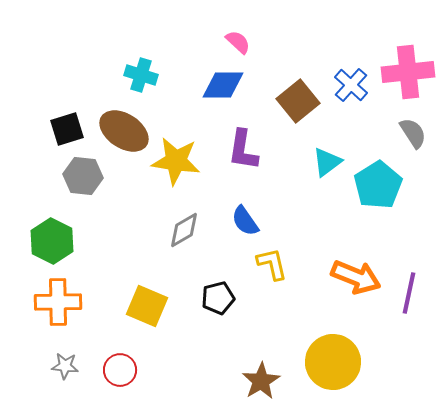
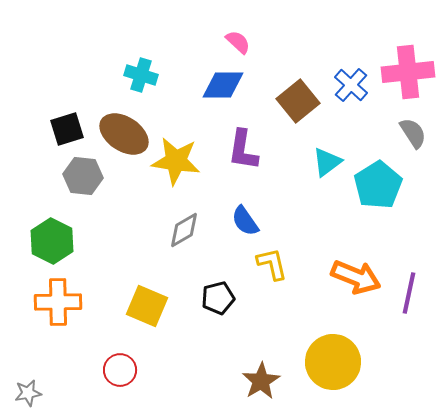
brown ellipse: moved 3 px down
gray star: moved 37 px left, 27 px down; rotated 16 degrees counterclockwise
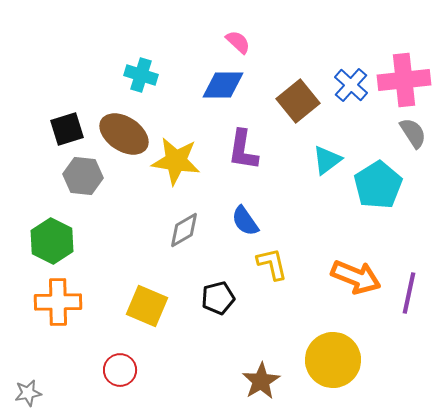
pink cross: moved 4 px left, 8 px down
cyan triangle: moved 2 px up
yellow circle: moved 2 px up
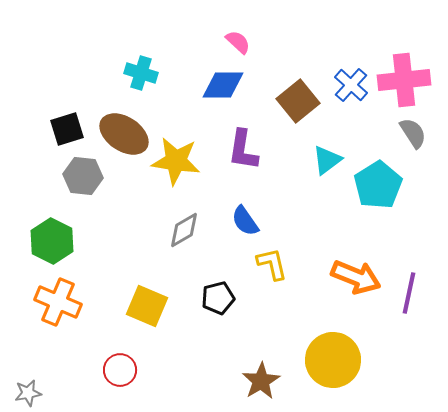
cyan cross: moved 2 px up
orange cross: rotated 24 degrees clockwise
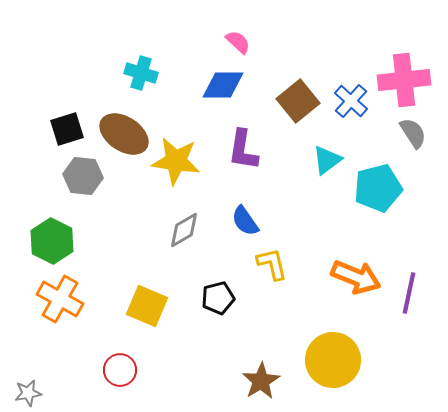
blue cross: moved 16 px down
cyan pentagon: moved 3 px down; rotated 18 degrees clockwise
orange cross: moved 2 px right, 3 px up; rotated 6 degrees clockwise
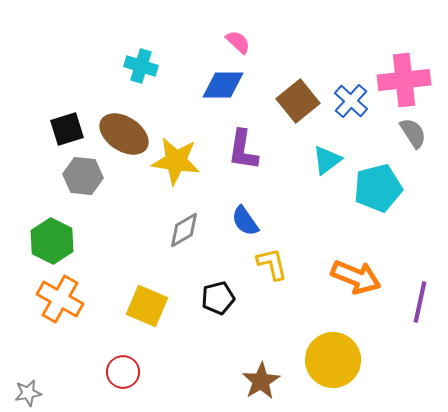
cyan cross: moved 7 px up
purple line: moved 11 px right, 9 px down
red circle: moved 3 px right, 2 px down
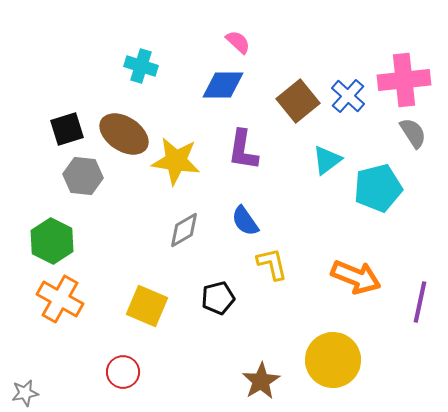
blue cross: moved 3 px left, 5 px up
gray star: moved 3 px left
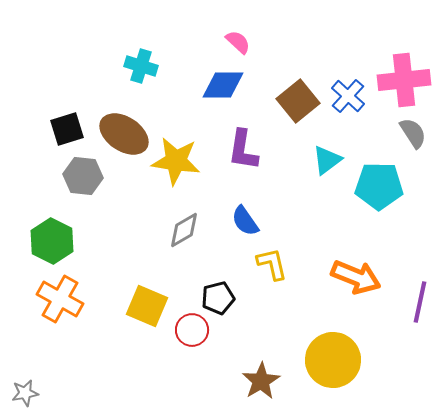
cyan pentagon: moved 1 px right, 2 px up; rotated 15 degrees clockwise
red circle: moved 69 px right, 42 px up
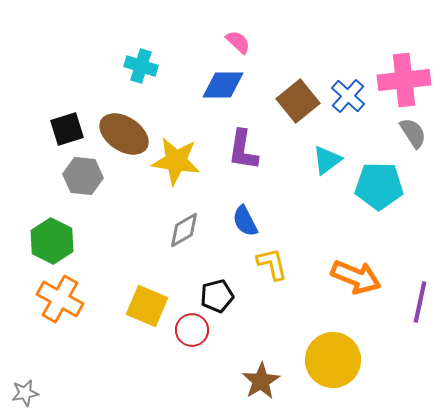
blue semicircle: rotated 8 degrees clockwise
black pentagon: moved 1 px left, 2 px up
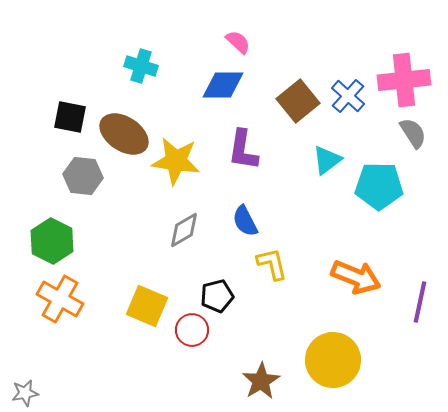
black square: moved 3 px right, 12 px up; rotated 28 degrees clockwise
